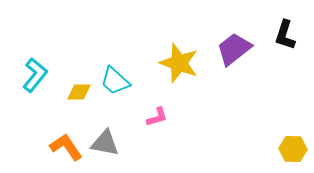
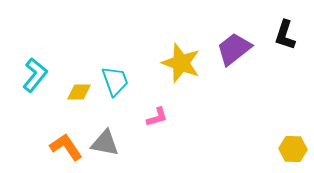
yellow star: moved 2 px right
cyan trapezoid: rotated 152 degrees counterclockwise
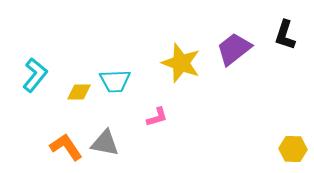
cyan trapezoid: rotated 108 degrees clockwise
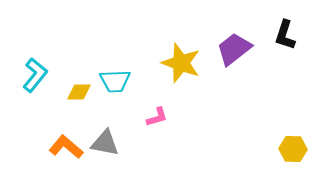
orange L-shape: rotated 16 degrees counterclockwise
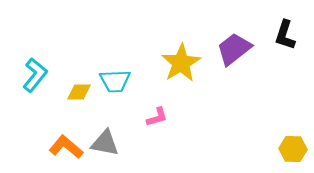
yellow star: rotated 21 degrees clockwise
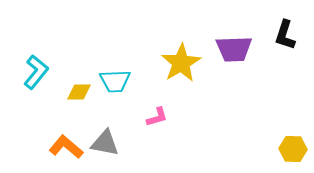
purple trapezoid: rotated 144 degrees counterclockwise
cyan L-shape: moved 1 px right, 3 px up
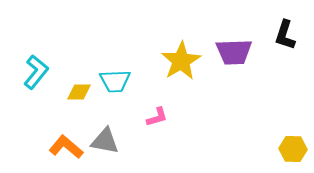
purple trapezoid: moved 3 px down
yellow star: moved 2 px up
gray triangle: moved 2 px up
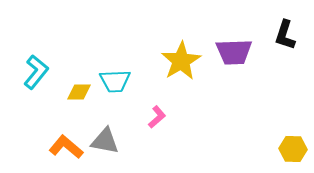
pink L-shape: rotated 25 degrees counterclockwise
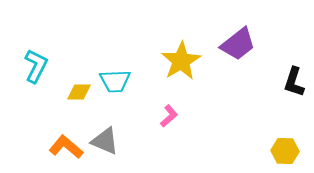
black L-shape: moved 9 px right, 47 px down
purple trapezoid: moved 4 px right, 8 px up; rotated 36 degrees counterclockwise
cyan L-shape: moved 6 px up; rotated 12 degrees counterclockwise
pink L-shape: moved 12 px right, 1 px up
gray triangle: rotated 12 degrees clockwise
yellow hexagon: moved 8 px left, 2 px down
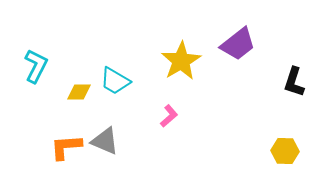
cyan trapezoid: rotated 32 degrees clockwise
orange L-shape: rotated 44 degrees counterclockwise
